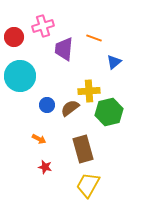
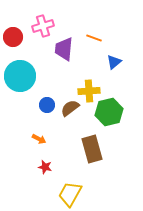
red circle: moved 1 px left
brown rectangle: moved 9 px right
yellow trapezoid: moved 18 px left, 9 px down
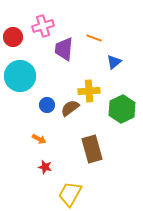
green hexagon: moved 13 px right, 3 px up; rotated 12 degrees counterclockwise
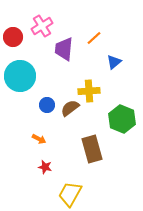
pink cross: moved 1 px left; rotated 15 degrees counterclockwise
orange line: rotated 63 degrees counterclockwise
green hexagon: moved 10 px down; rotated 12 degrees counterclockwise
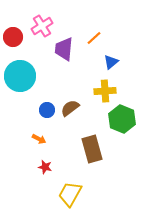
blue triangle: moved 3 px left
yellow cross: moved 16 px right
blue circle: moved 5 px down
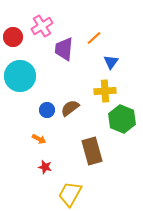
blue triangle: rotated 14 degrees counterclockwise
brown rectangle: moved 2 px down
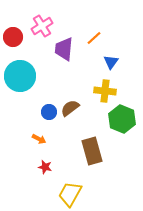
yellow cross: rotated 10 degrees clockwise
blue circle: moved 2 px right, 2 px down
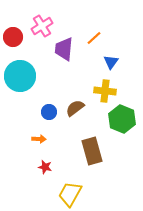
brown semicircle: moved 5 px right
orange arrow: rotated 24 degrees counterclockwise
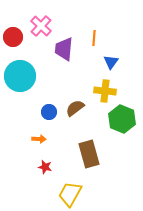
pink cross: moved 1 px left; rotated 15 degrees counterclockwise
orange line: rotated 42 degrees counterclockwise
brown rectangle: moved 3 px left, 3 px down
